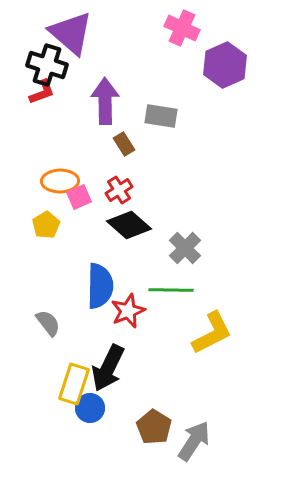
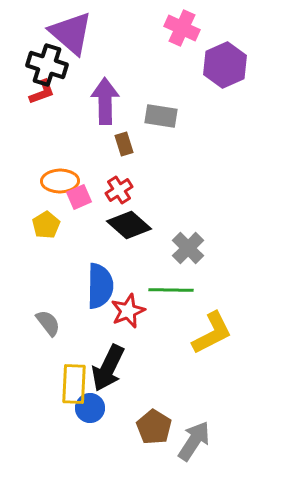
brown rectangle: rotated 15 degrees clockwise
gray cross: moved 3 px right
yellow rectangle: rotated 15 degrees counterclockwise
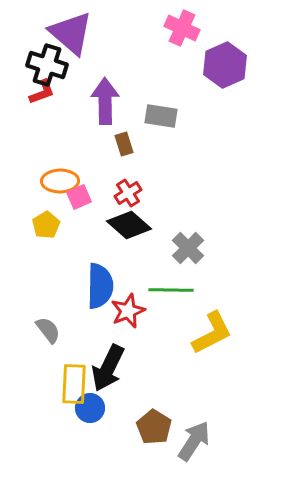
red cross: moved 9 px right, 3 px down
gray semicircle: moved 7 px down
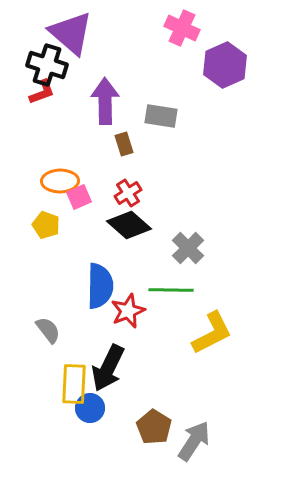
yellow pentagon: rotated 20 degrees counterclockwise
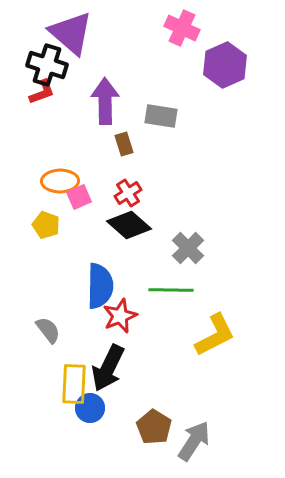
red star: moved 8 px left, 5 px down
yellow L-shape: moved 3 px right, 2 px down
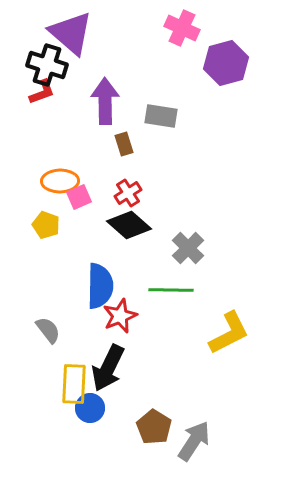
purple hexagon: moved 1 px right, 2 px up; rotated 9 degrees clockwise
yellow L-shape: moved 14 px right, 2 px up
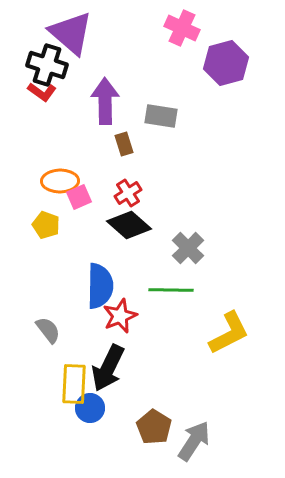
red L-shape: rotated 56 degrees clockwise
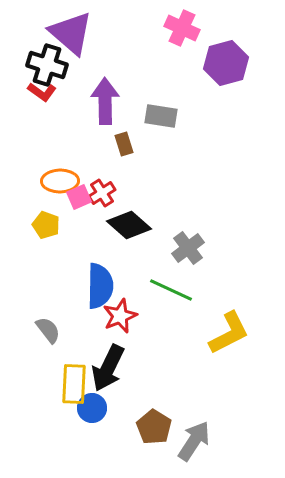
red cross: moved 26 px left
gray cross: rotated 8 degrees clockwise
green line: rotated 24 degrees clockwise
blue circle: moved 2 px right
